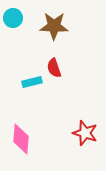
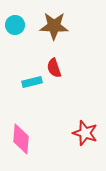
cyan circle: moved 2 px right, 7 px down
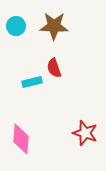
cyan circle: moved 1 px right, 1 px down
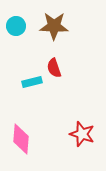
red star: moved 3 px left, 1 px down
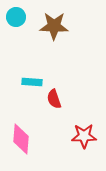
cyan circle: moved 9 px up
red semicircle: moved 31 px down
cyan rectangle: rotated 18 degrees clockwise
red star: moved 2 px right, 2 px down; rotated 20 degrees counterclockwise
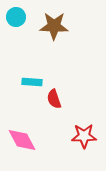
pink diamond: moved 1 px right, 1 px down; rotated 32 degrees counterclockwise
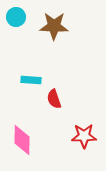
cyan rectangle: moved 1 px left, 2 px up
pink diamond: rotated 28 degrees clockwise
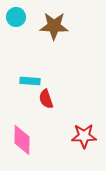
cyan rectangle: moved 1 px left, 1 px down
red semicircle: moved 8 px left
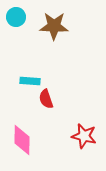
red star: rotated 15 degrees clockwise
